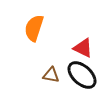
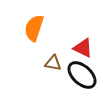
brown triangle: moved 2 px right, 12 px up
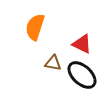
orange semicircle: moved 1 px right, 1 px up
red triangle: moved 1 px left, 4 px up
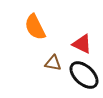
orange semicircle: rotated 44 degrees counterclockwise
black ellipse: moved 2 px right
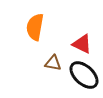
orange semicircle: rotated 36 degrees clockwise
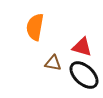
red triangle: moved 3 px down; rotated 10 degrees counterclockwise
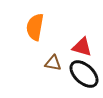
black ellipse: moved 1 px up
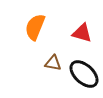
orange semicircle: rotated 12 degrees clockwise
red triangle: moved 14 px up
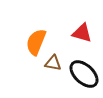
orange semicircle: moved 1 px right, 15 px down
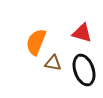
black ellipse: moved 4 px up; rotated 28 degrees clockwise
